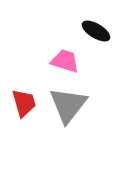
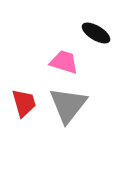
black ellipse: moved 2 px down
pink trapezoid: moved 1 px left, 1 px down
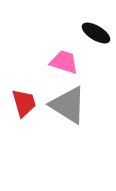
gray triangle: rotated 36 degrees counterclockwise
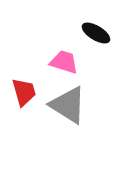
red trapezoid: moved 11 px up
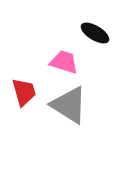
black ellipse: moved 1 px left
gray triangle: moved 1 px right
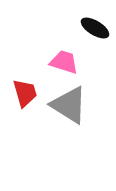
black ellipse: moved 5 px up
red trapezoid: moved 1 px right, 1 px down
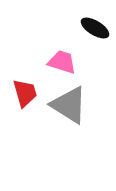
pink trapezoid: moved 2 px left
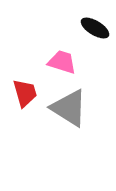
gray triangle: moved 3 px down
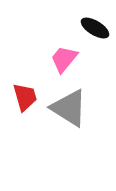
pink trapezoid: moved 2 px right, 3 px up; rotated 68 degrees counterclockwise
red trapezoid: moved 4 px down
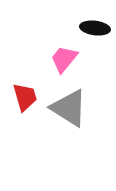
black ellipse: rotated 24 degrees counterclockwise
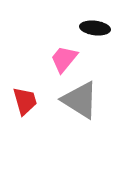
red trapezoid: moved 4 px down
gray triangle: moved 11 px right, 8 px up
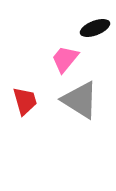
black ellipse: rotated 28 degrees counterclockwise
pink trapezoid: moved 1 px right
